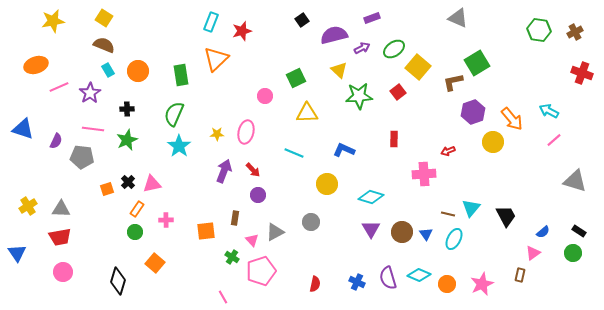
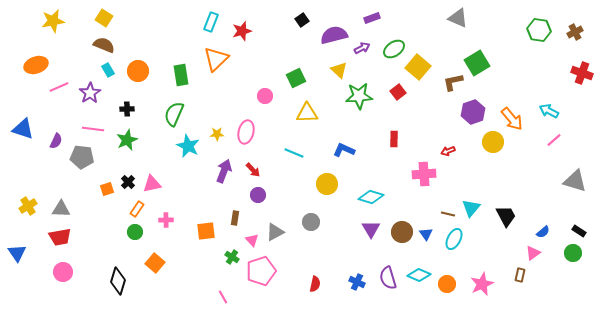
cyan star at (179, 146): moved 9 px right; rotated 10 degrees counterclockwise
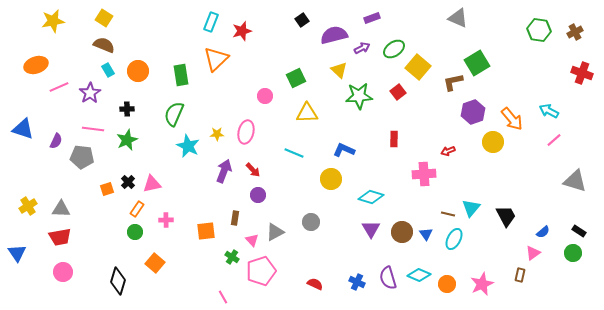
yellow circle at (327, 184): moved 4 px right, 5 px up
red semicircle at (315, 284): rotated 77 degrees counterclockwise
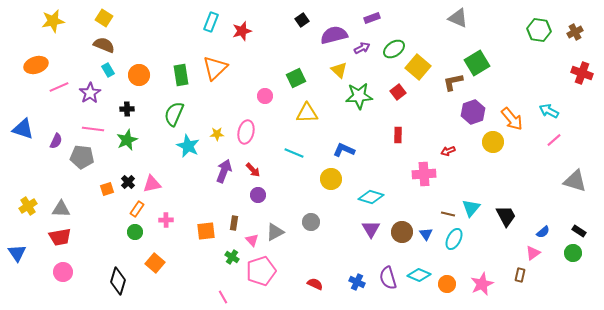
orange triangle at (216, 59): moved 1 px left, 9 px down
orange circle at (138, 71): moved 1 px right, 4 px down
red rectangle at (394, 139): moved 4 px right, 4 px up
brown rectangle at (235, 218): moved 1 px left, 5 px down
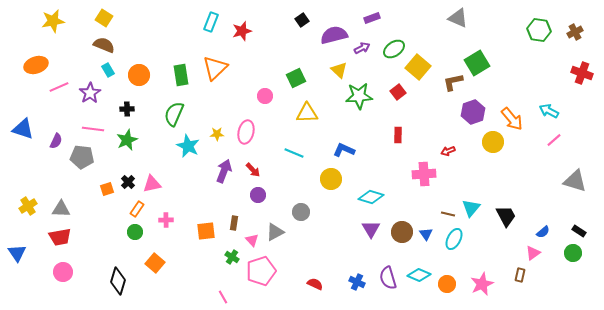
gray circle at (311, 222): moved 10 px left, 10 px up
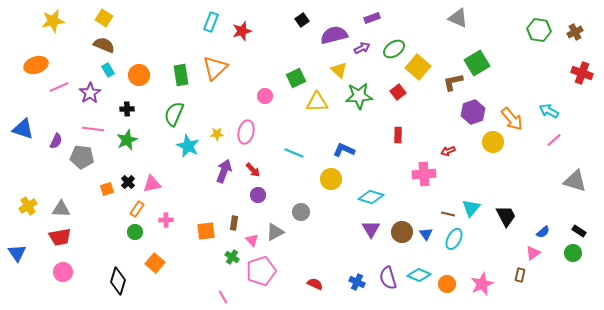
yellow triangle at (307, 113): moved 10 px right, 11 px up
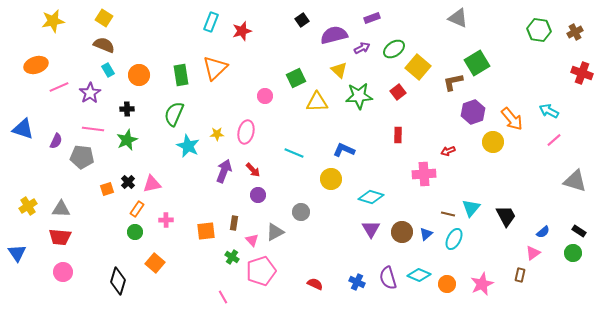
blue triangle at (426, 234): rotated 24 degrees clockwise
red trapezoid at (60, 237): rotated 15 degrees clockwise
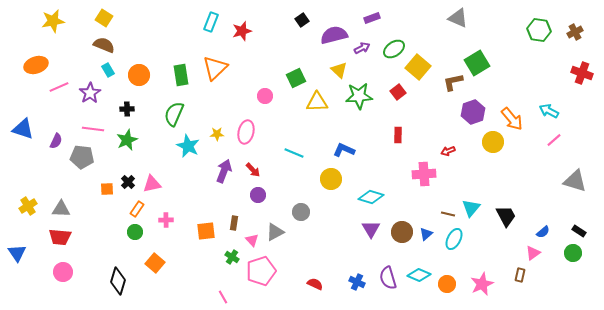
orange square at (107, 189): rotated 16 degrees clockwise
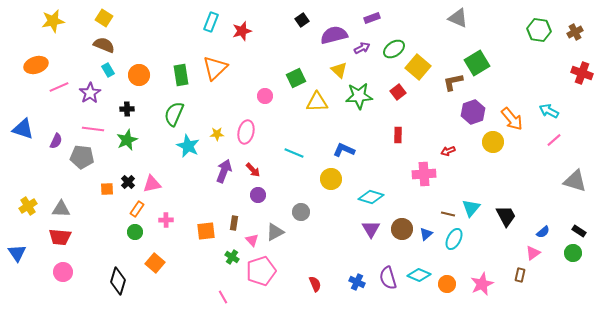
brown circle at (402, 232): moved 3 px up
red semicircle at (315, 284): rotated 42 degrees clockwise
